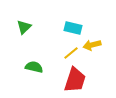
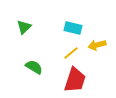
yellow arrow: moved 5 px right
green semicircle: rotated 18 degrees clockwise
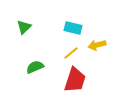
green semicircle: moved 1 px right; rotated 54 degrees counterclockwise
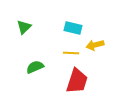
yellow arrow: moved 2 px left
yellow line: rotated 42 degrees clockwise
red trapezoid: moved 2 px right, 1 px down
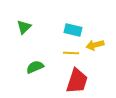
cyan rectangle: moved 2 px down
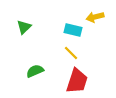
yellow arrow: moved 28 px up
yellow line: rotated 42 degrees clockwise
green semicircle: moved 4 px down
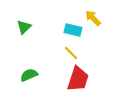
yellow arrow: moved 2 px left, 1 px down; rotated 60 degrees clockwise
green semicircle: moved 6 px left, 4 px down
red trapezoid: moved 1 px right, 2 px up
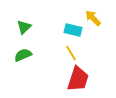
yellow line: rotated 14 degrees clockwise
green semicircle: moved 6 px left, 20 px up
